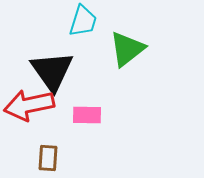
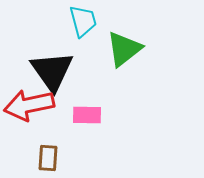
cyan trapezoid: rotated 32 degrees counterclockwise
green triangle: moved 3 px left
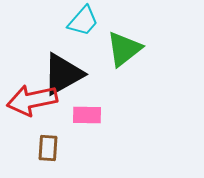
cyan trapezoid: rotated 56 degrees clockwise
black triangle: moved 11 px right, 3 px down; rotated 36 degrees clockwise
red arrow: moved 3 px right, 5 px up
brown rectangle: moved 10 px up
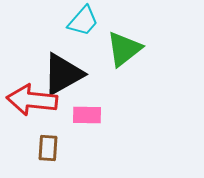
red arrow: rotated 18 degrees clockwise
